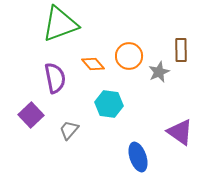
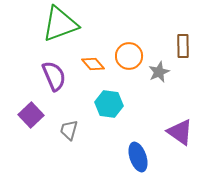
brown rectangle: moved 2 px right, 4 px up
purple semicircle: moved 1 px left, 2 px up; rotated 12 degrees counterclockwise
gray trapezoid: rotated 25 degrees counterclockwise
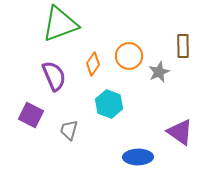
orange diamond: rotated 75 degrees clockwise
cyan hexagon: rotated 12 degrees clockwise
purple square: rotated 20 degrees counterclockwise
blue ellipse: rotated 72 degrees counterclockwise
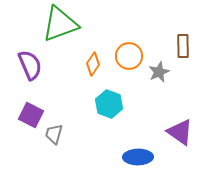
purple semicircle: moved 24 px left, 11 px up
gray trapezoid: moved 15 px left, 4 px down
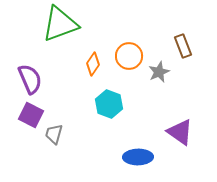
brown rectangle: rotated 20 degrees counterclockwise
purple semicircle: moved 14 px down
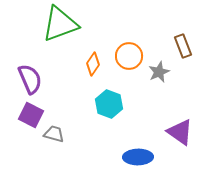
gray trapezoid: rotated 90 degrees clockwise
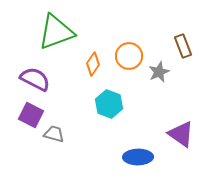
green triangle: moved 4 px left, 8 px down
purple semicircle: moved 5 px right; rotated 40 degrees counterclockwise
purple triangle: moved 1 px right, 2 px down
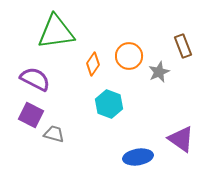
green triangle: rotated 12 degrees clockwise
purple triangle: moved 5 px down
blue ellipse: rotated 8 degrees counterclockwise
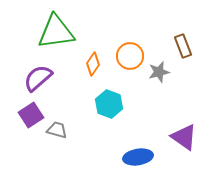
orange circle: moved 1 px right
gray star: rotated 10 degrees clockwise
purple semicircle: moved 3 px right, 1 px up; rotated 68 degrees counterclockwise
purple square: rotated 30 degrees clockwise
gray trapezoid: moved 3 px right, 4 px up
purple triangle: moved 3 px right, 2 px up
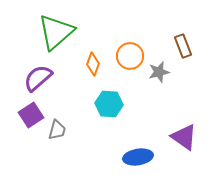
green triangle: rotated 33 degrees counterclockwise
orange diamond: rotated 15 degrees counterclockwise
cyan hexagon: rotated 16 degrees counterclockwise
gray trapezoid: rotated 90 degrees clockwise
